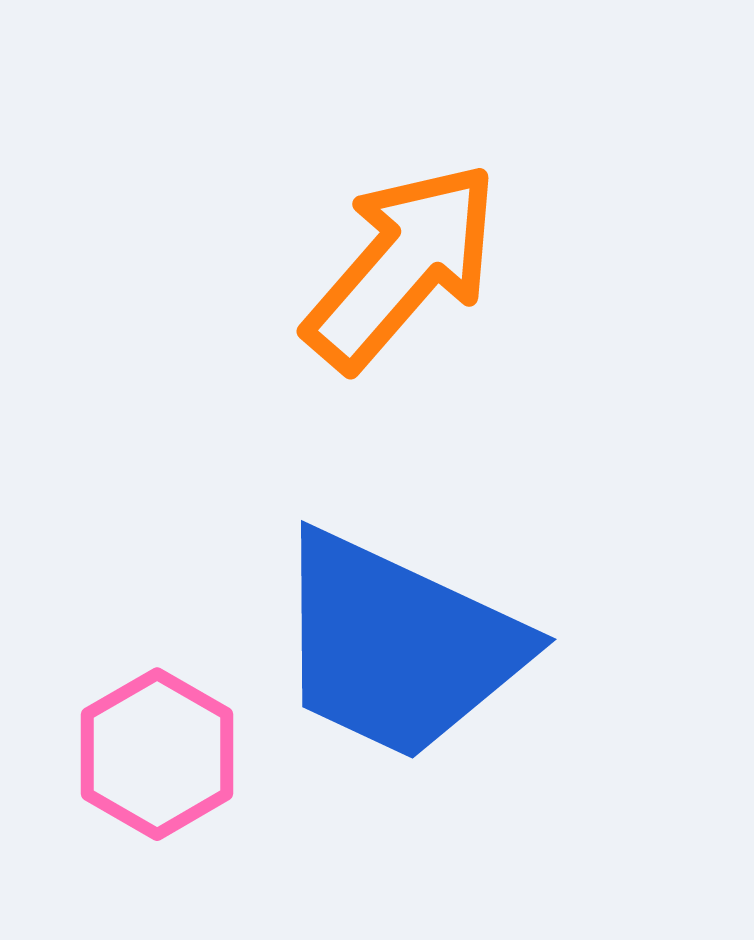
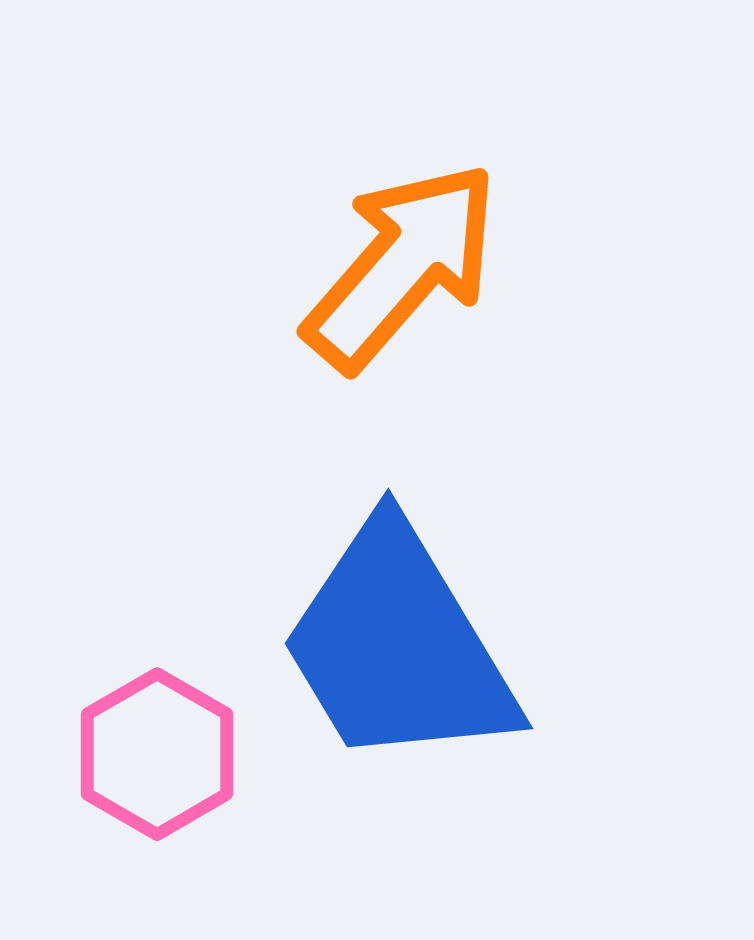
blue trapezoid: rotated 34 degrees clockwise
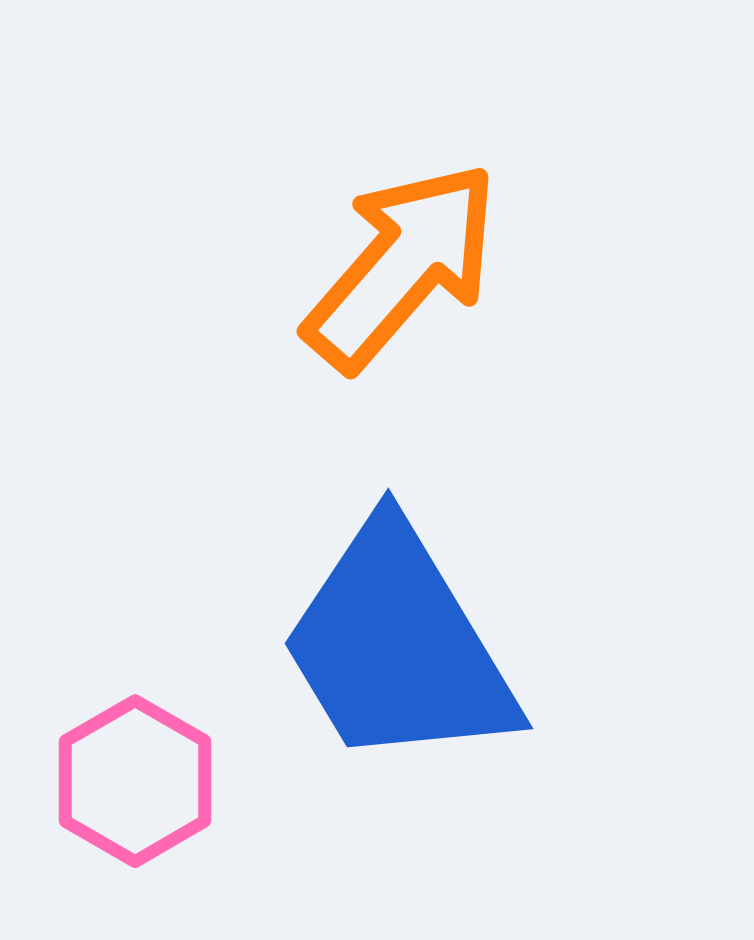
pink hexagon: moved 22 px left, 27 px down
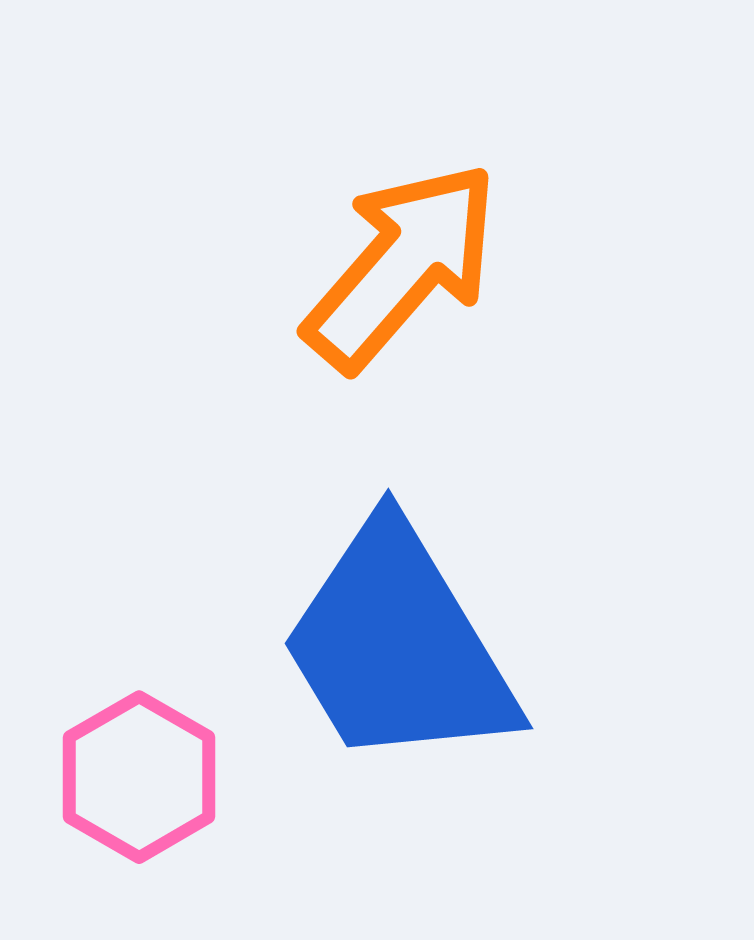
pink hexagon: moved 4 px right, 4 px up
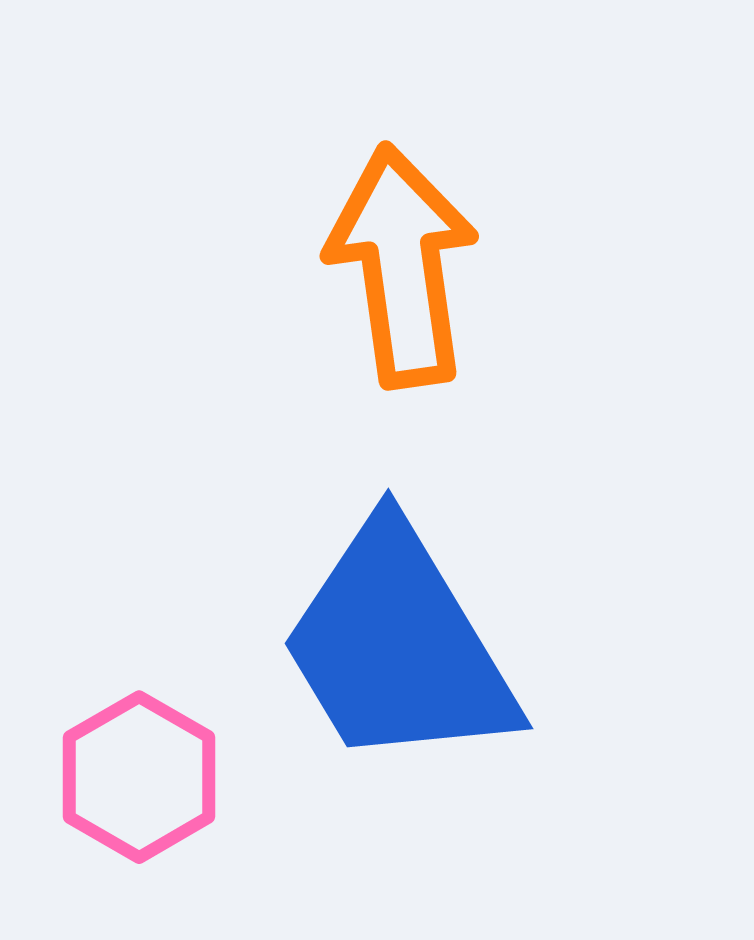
orange arrow: rotated 49 degrees counterclockwise
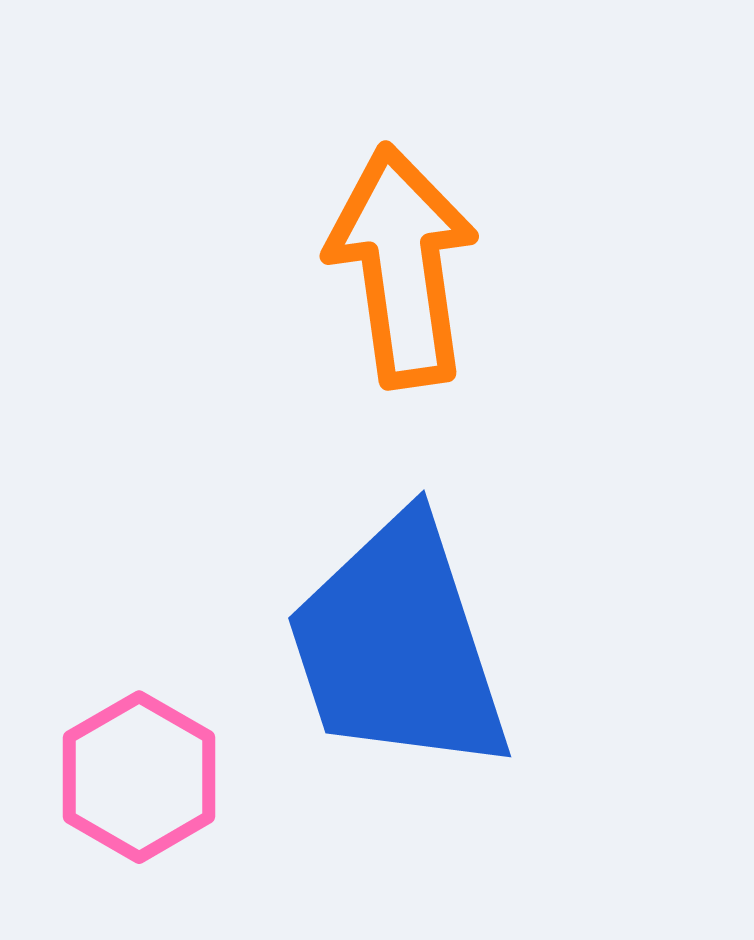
blue trapezoid: rotated 13 degrees clockwise
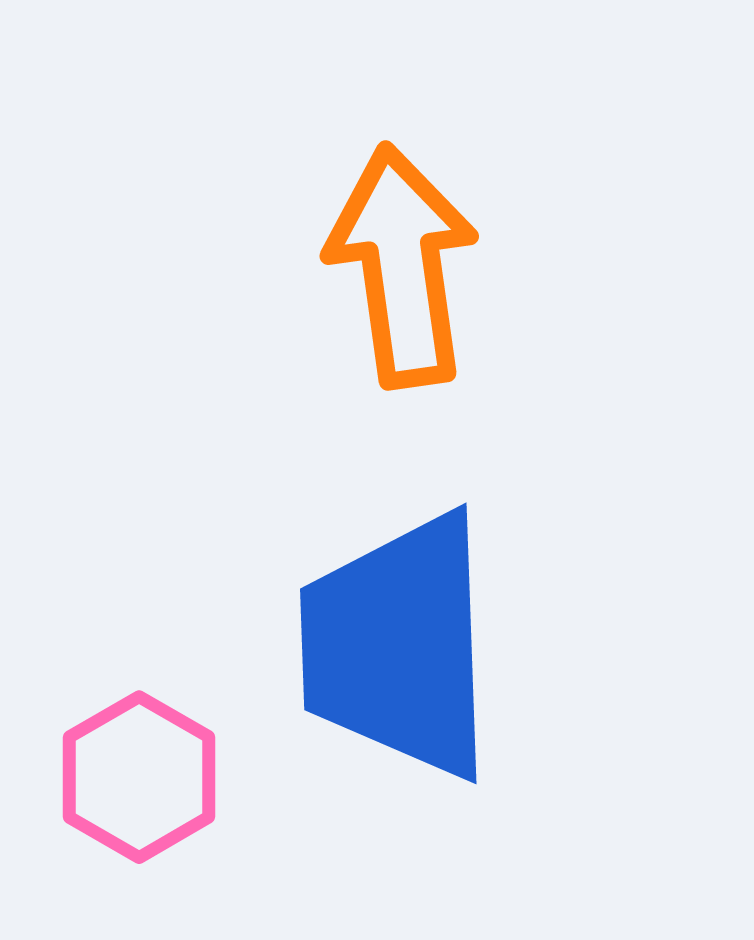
blue trapezoid: rotated 16 degrees clockwise
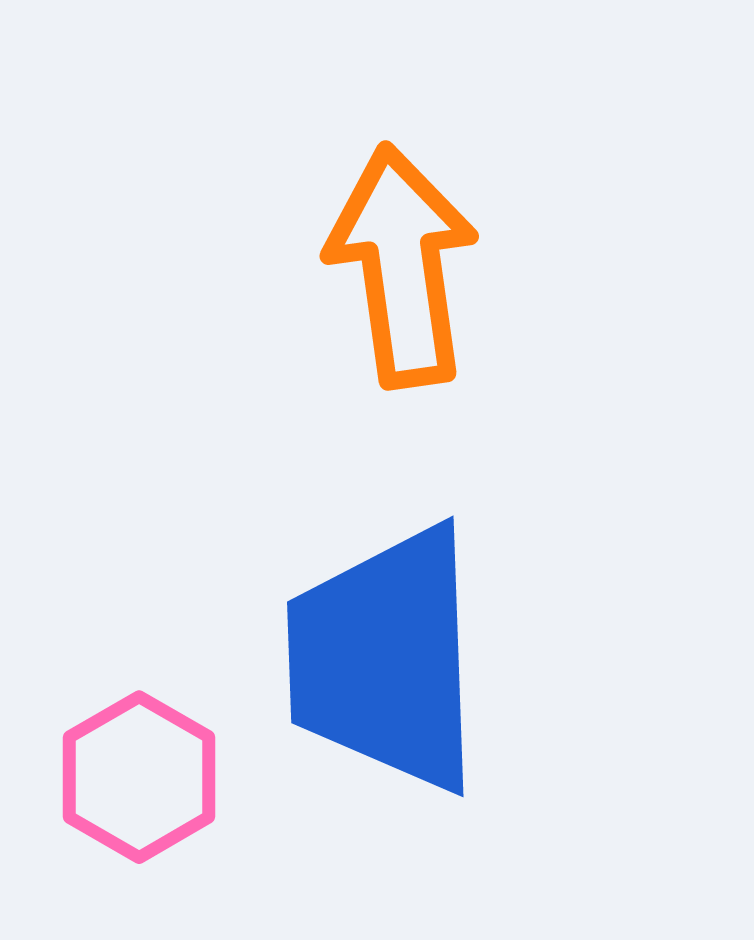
blue trapezoid: moved 13 px left, 13 px down
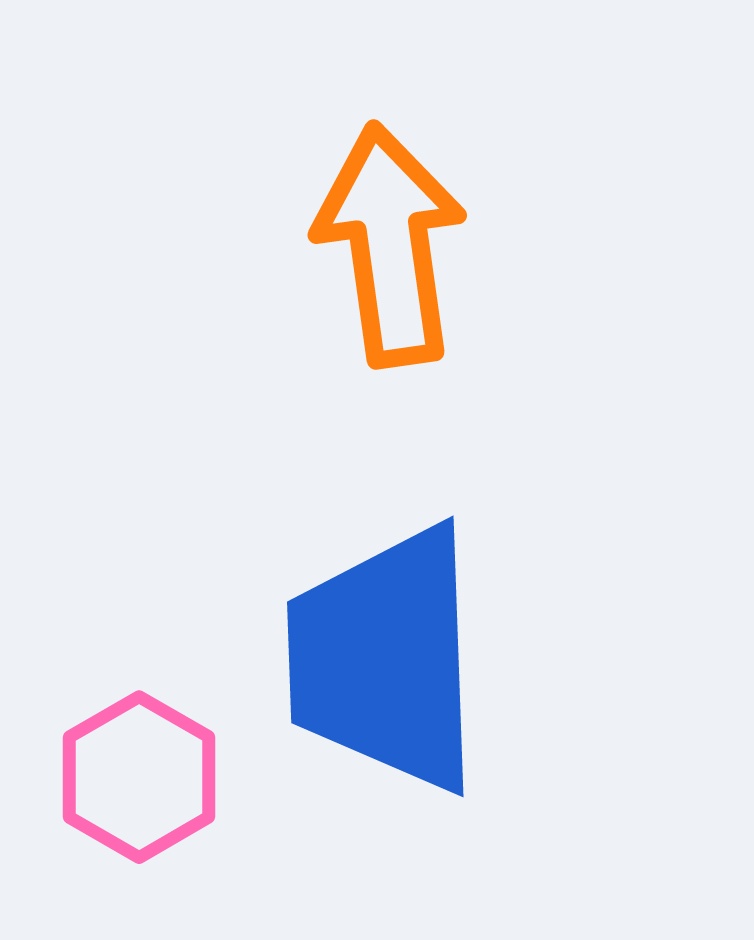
orange arrow: moved 12 px left, 21 px up
